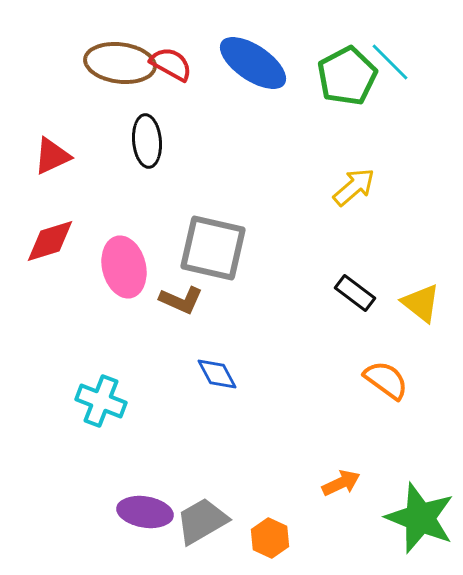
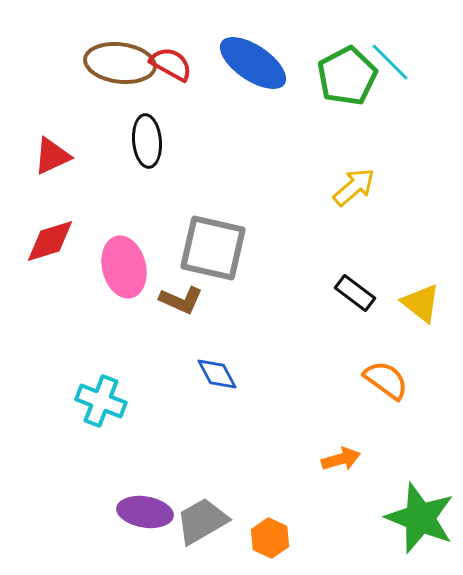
orange arrow: moved 24 px up; rotated 9 degrees clockwise
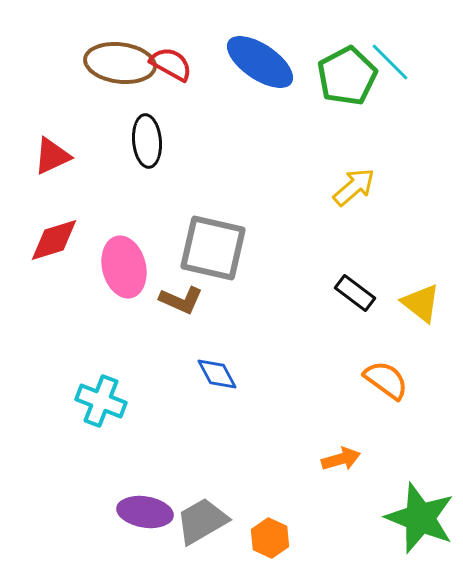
blue ellipse: moved 7 px right, 1 px up
red diamond: moved 4 px right, 1 px up
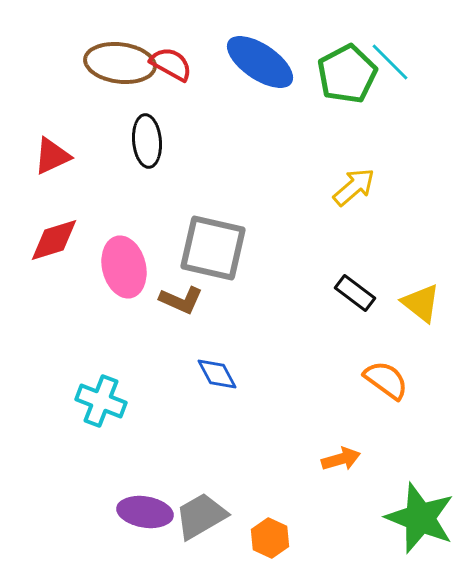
green pentagon: moved 2 px up
gray trapezoid: moved 1 px left, 5 px up
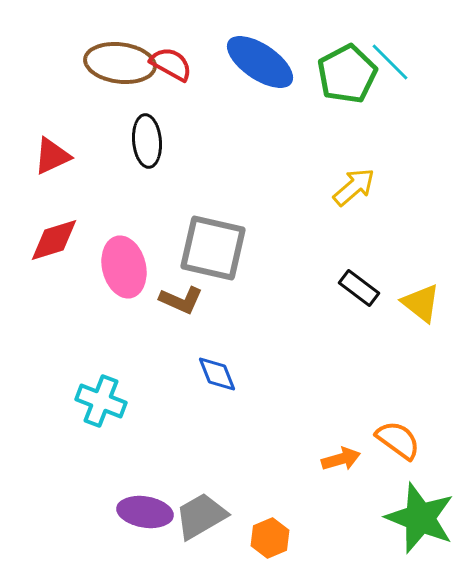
black rectangle: moved 4 px right, 5 px up
blue diamond: rotated 6 degrees clockwise
orange semicircle: moved 12 px right, 60 px down
orange hexagon: rotated 12 degrees clockwise
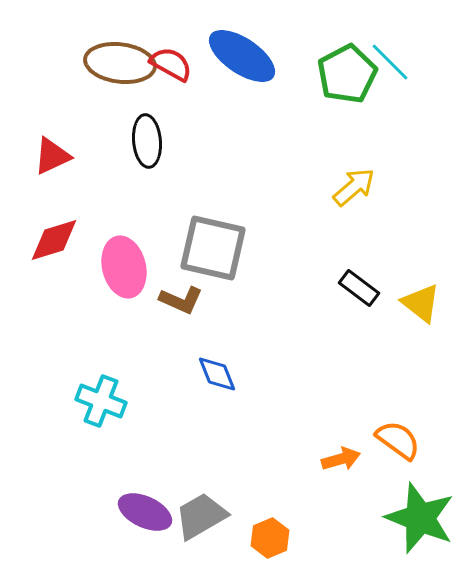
blue ellipse: moved 18 px left, 6 px up
purple ellipse: rotated 16 degrees clockwise
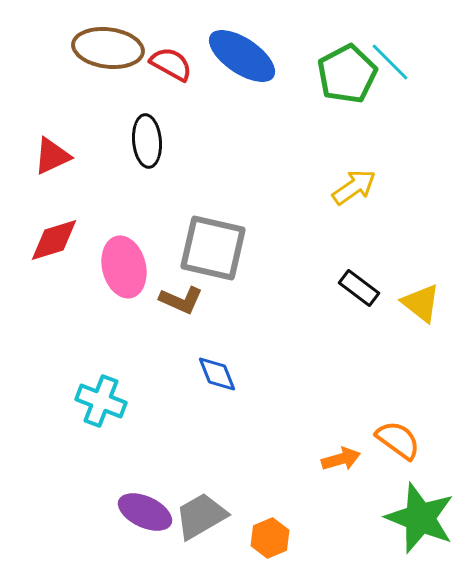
brown ellipse: moved 12 px left, 15 px up
yellow arrow: rotated 6 degrees clockwise
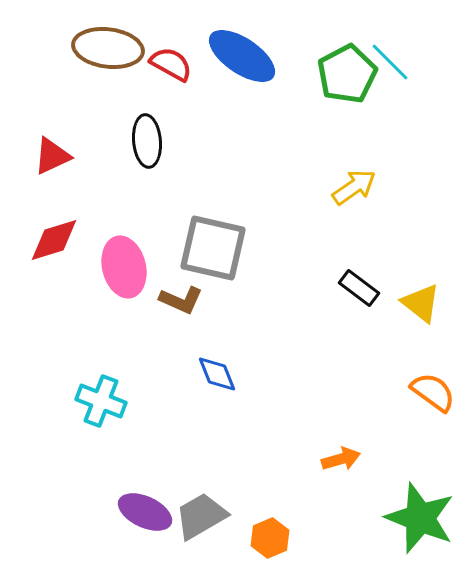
orange semicircle: moved 35 px right, 48 px up
